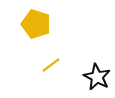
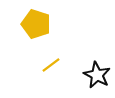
black star: moved 2 px up
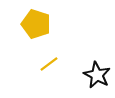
yellow line: moved 2 px left, 1 px up
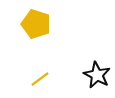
yellow line: moved 9 px left, 15 px down
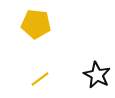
yellow pentagon: rotated 12 degrees counterclockwise
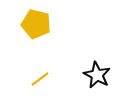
yellow pentagon: rotated 8 degrees clockwise
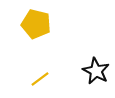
black star: moved 1 px left, 4 px up
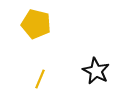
yellow line: rotated 30 degrees counterclockwise
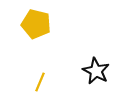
yellow line: moved 3 px down
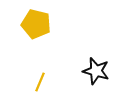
black star: rotated 12 degrees counterclockwise
